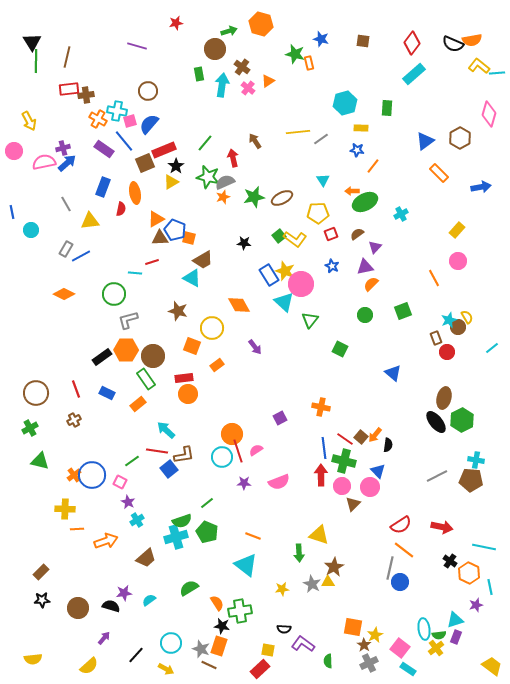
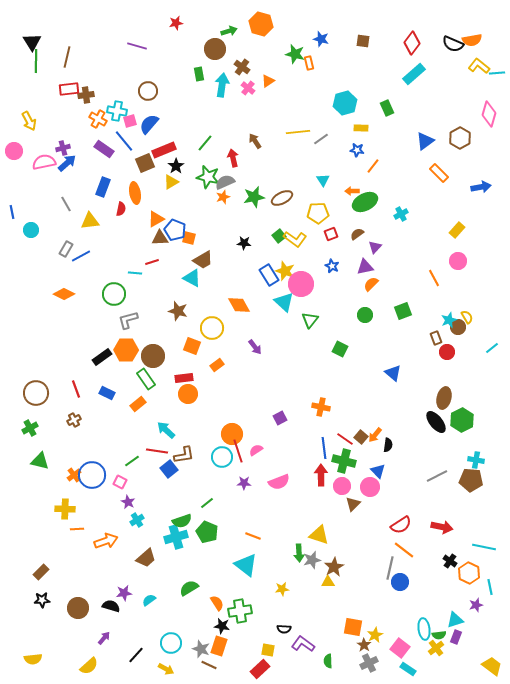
green rectangle at (387, 108): rotated 28 degrees counterclockwise
gray star at (312, 584): moved 24 px up; rotated 30 degrees clockwise
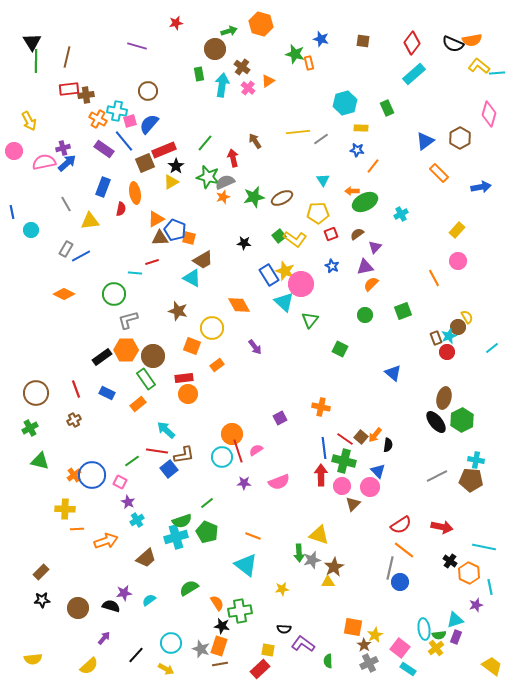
cyan star at (449, 320): moved 16 px down
brown line at (209, 665): moved 11 px right, 1 px up; rotated 35 degrees counterclockwise
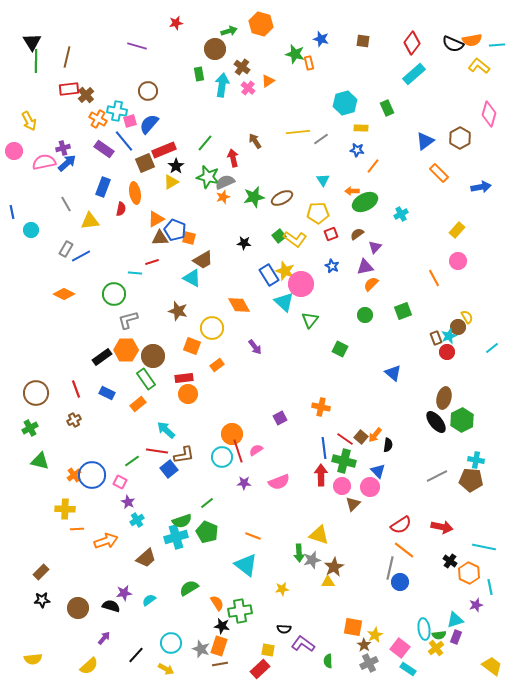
cyan line at (497, 73): moved 28 px up
brown cross at (86, 95): rotated 35 degrees counterclockwise
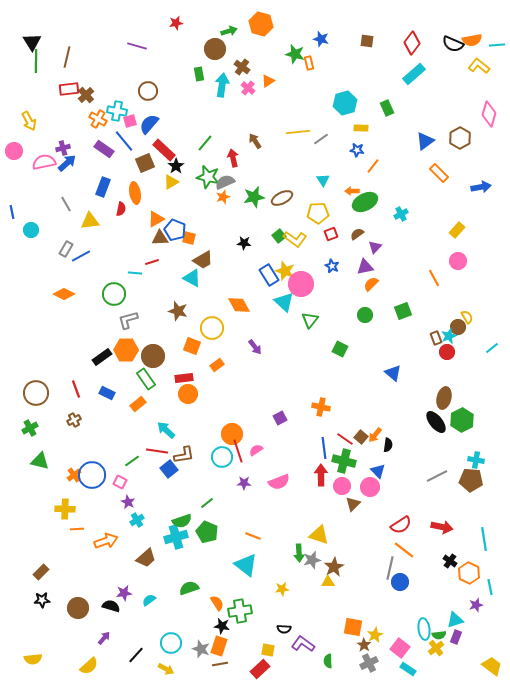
brown square at (363, 41): moved 4 px right
red rectangle at (164, 150): rotated 65 degrees clockwise
cyan line at (484, 547): moved 8 px up; rotated 70 degrees clockwise
green semicircle at (189, 588): rotated 12 degrees clockwise
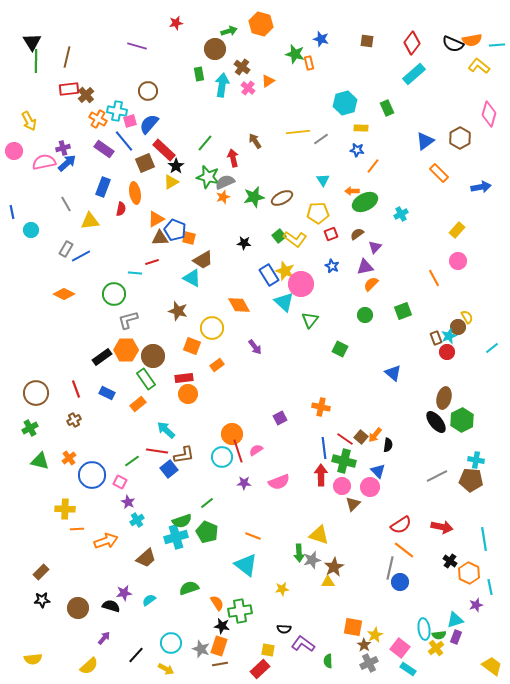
orange cross at (74, 475): moved 5 px left, 17 px up
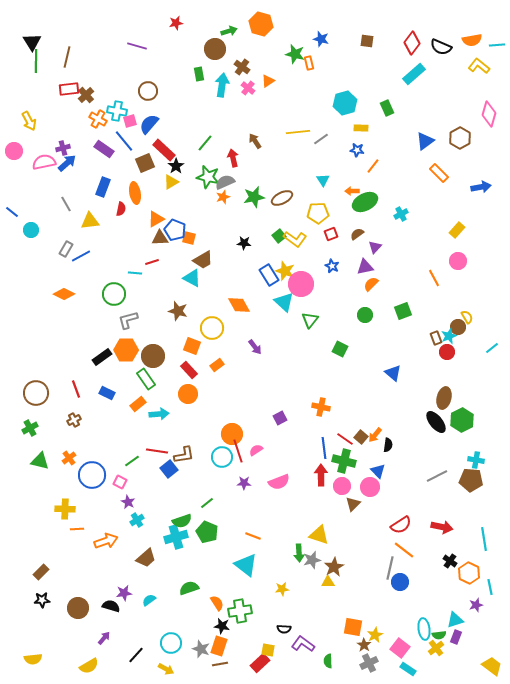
black semicircle at (453, 44): moved 12 px left, 3 px down
blue line at (12, 212): rotated 40 degrees counterclockwise
red rectangle at (184, 378): moved 5 px right, 8 px up; rotated 54 degrees clockwise
cyan arrow at (166, 430): moved 7 px left, 16 px up; rotated 132 degrees clockwise
yellow semicircle at (89, 666): rotated 12 degrees clockwise
red rectangle at (260, 669): moved 6 px up
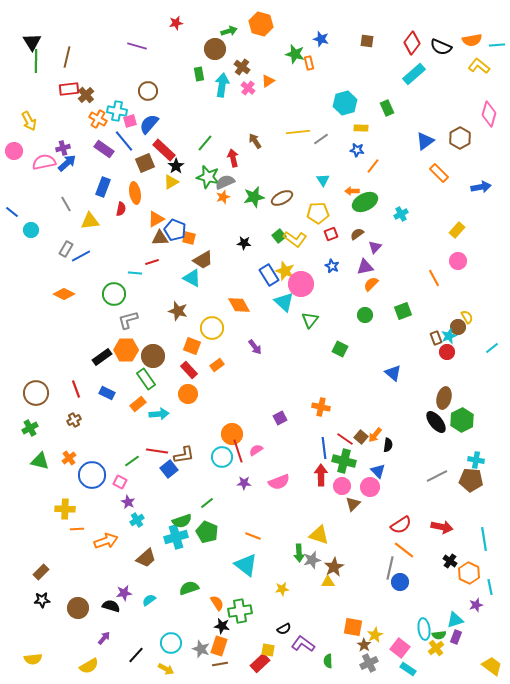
black semicircle at (284, 629): rotated 32 degrees counterclockwise
